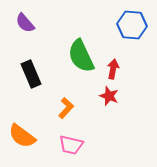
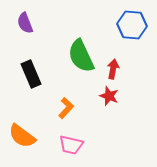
purple semicircle: rotated 20 degrees clockwise
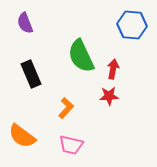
red star: rotated 24 degrees counterclockwise
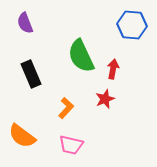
red star: moved 4 px left, 3 px down; rotated 18 degrees counterclockwise
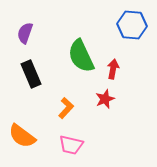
purple semicircle: moved 10 px down; rotated 40 degrees clockwise
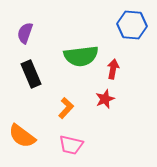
green semicircle: rotated 72 degrees counterclockwise
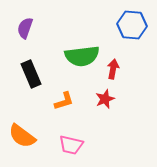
purple semicircle: moved 5 px up
green semicircle: moved 1 px right
orange L-shape: moved 2 px left, 7 px up; rotated 30 degrees clockwise
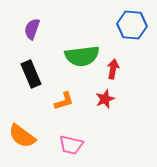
purple semicircle: moved 7 px right, 1 px down
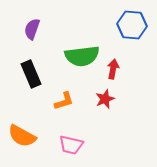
orange semicircle: rotated 8 degrees counterclockwise
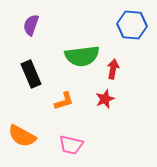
purple semicircle: moved 1 px left, 4 px up
